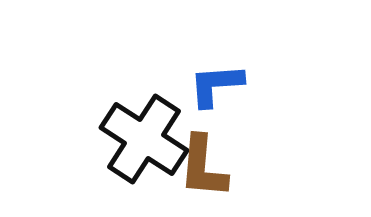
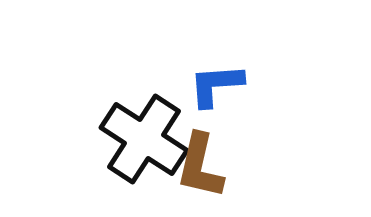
brown L-shape: moved 3 px left, 1 px up; rotated 8 degrees clockwise
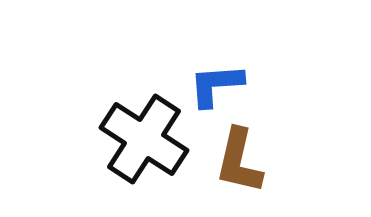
brown L-shape: moved 39 px right, 5 px up
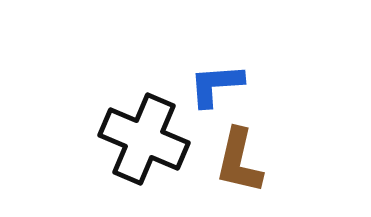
black cross: rotated 10 degrees counterclockwise
